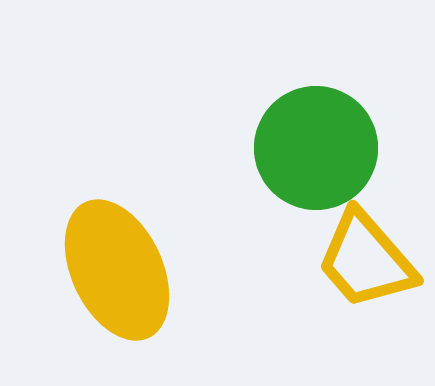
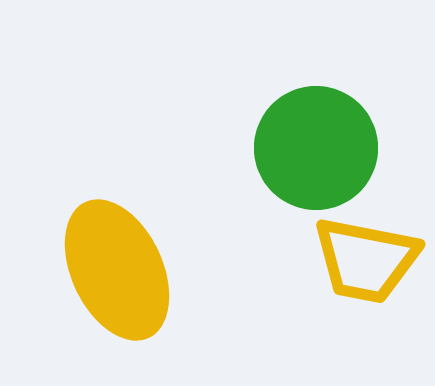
yellow trapezoid: rotated 38 degrees counterclockwise
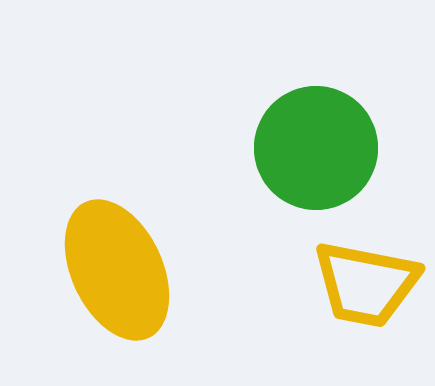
yellow trapezoid: moved 24 px down
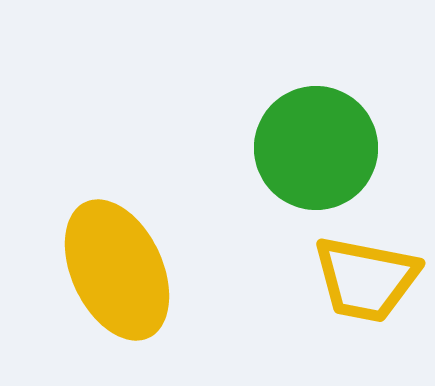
yellow trapezoid: moved 5 px up
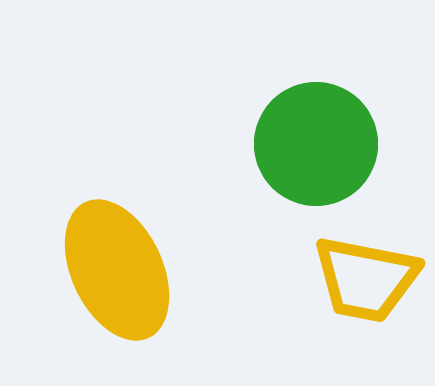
green circle: moved 4 px up
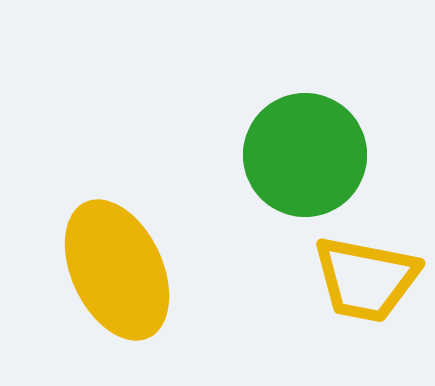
green circle: moved 11 px left, 11 px down
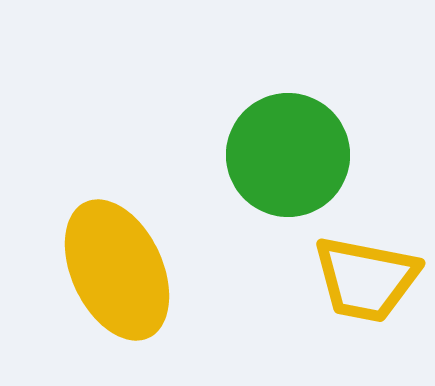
green circle: moved 17 px left
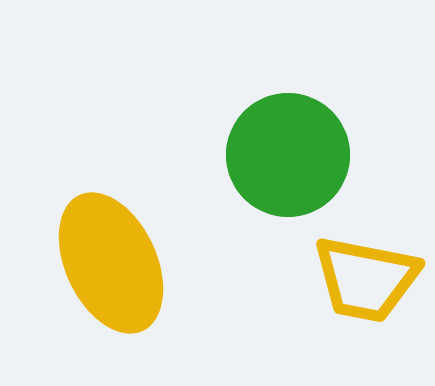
yellow ellipse: moved 6 px left, 7 px up
